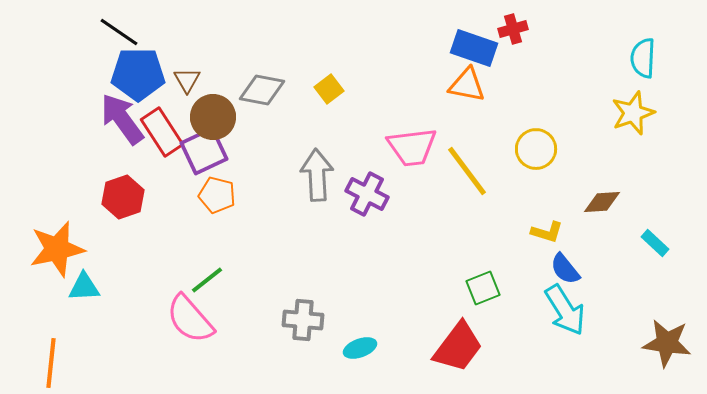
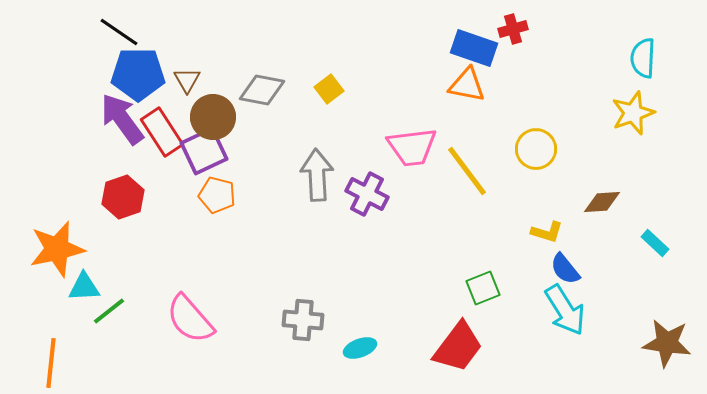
green line: moved 98 px left, 31 px down
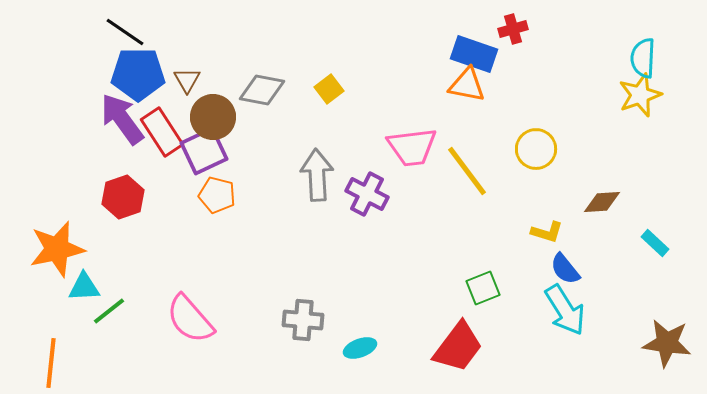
black line: moved 6 px right
blue rectangle: moved 6 px down
yellow star: moved 7 px right, 18 px up
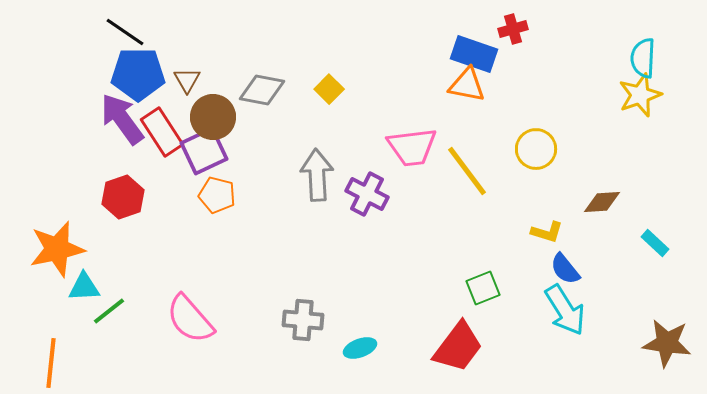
yellow square: rotated 8 degrees counterclockwise
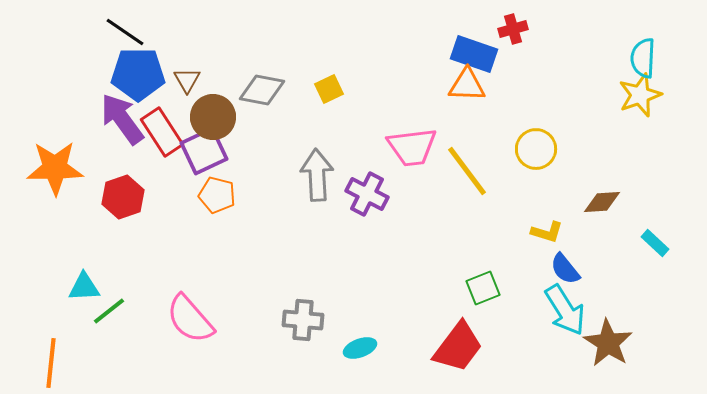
orange triangle: rotated 9 degrees counterclockwise
yellow square: rotated 20 degrees clockwise
orange star: moved 2 px left, 81 px up; rotated 12 degrees clockwise
brown star: moved 59 px left; rotated 24 degrees clockwise
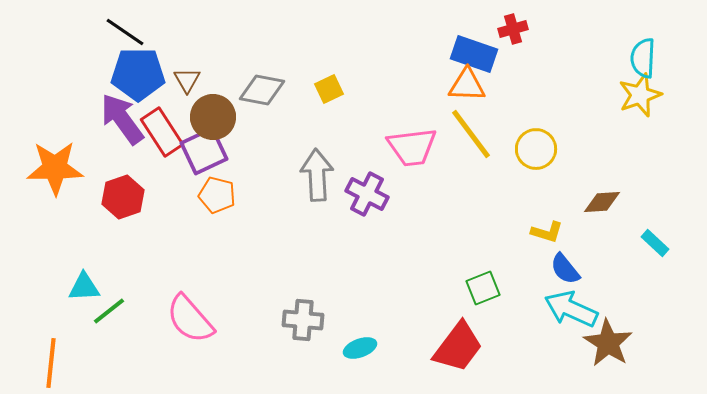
yellow line: moved 4 px right, 37 px up
cyan arrow: moved 6 px right, 1 px up; rotated 146 degrees clockwise
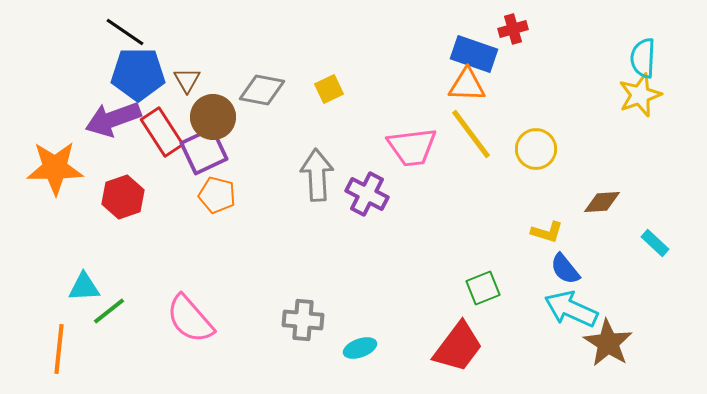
purple arrow: moved 9 px left; rotated 74 degrees counterclockwise
orange line: moved 8 px right, 14 px up
